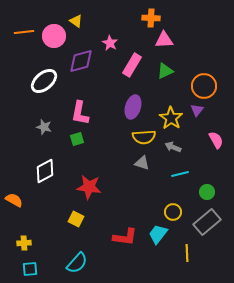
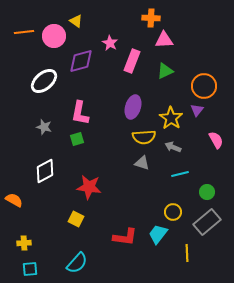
pink rectangle: moved 4 px up; rotated 10 degrees counterclockwise
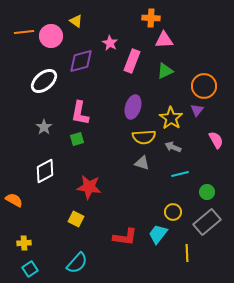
pink circle: moved 3 px left
gray star: rotated 21 degrees clockwise
cyan square: rotated 28 degrees counterclockwise
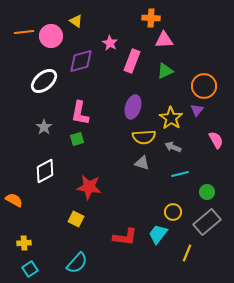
yellow line: rotated 24 degrees clockwise
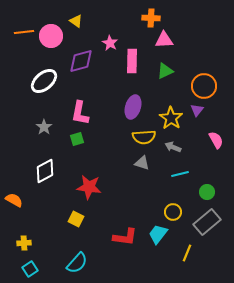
pink rectangle: rotated 20 degrees counterclockwise
